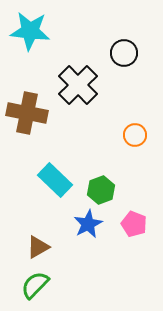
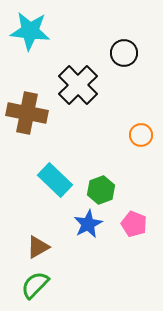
orange circle: moved 6 px right
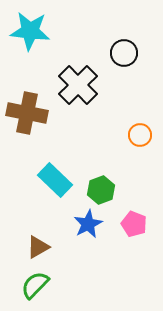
orange circle: moved 1 px left
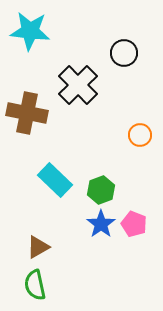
blue star: moved 13 px right; rotated 8 degrees counterclockwise
green semicircle: rotated 56 degrees counterclockwise
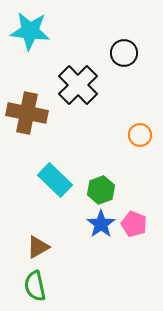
green semicircle: moved 1 px down
